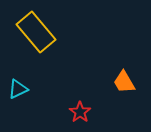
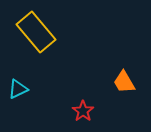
red star: moved 3 px right, 1 px up
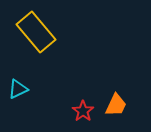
orange trapezoid: moved 8 px left, 23 px down; rotated 125 degrees counterclockwise
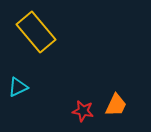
cyan triangle: moved 2 px up
red star: rotated 25 degrees counterclockwise
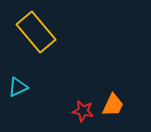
orange trapezoid: moved 3 px left
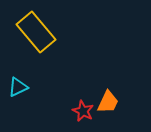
orange trapezoid: moved 5 px left, 3 px up
red star: rotated 15 degrees clockwise
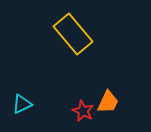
yellow rectangle: moved 37 px right, 2 px down
cyan triangle: moved 4 px right, 17 px down
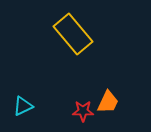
cyan triangle: moved 1 px right, 2 px down
red star: rotated 25 degrees counterclockwise
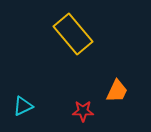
orange trapezoid: moved 9 px right, 11 px up
